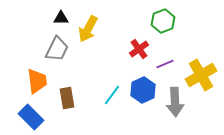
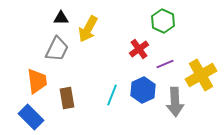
green hexagon: rotated 15 degrees counterclockwise
cyan line: rotated 15 degrees counterclockwise
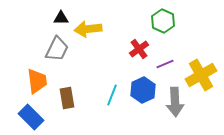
yellow arrow: rotated 56 degrees clockwise
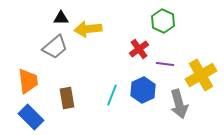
gray trapezoid: moved 2 px left, 2 px up; rotated 24 degrees clockwise
purple line: rotated 30 degrees clockwise
orange trapezoid: moved 9 px left
gray arrow: moved 4 px right, 2 px down; rotated 12 degrees counterclockwise
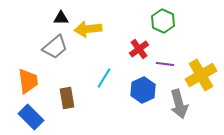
cyan line: moved 8 px left, 17 px up; rotated 10 degrees clockwise
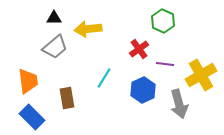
black triangle: moved 7 px left
blue rectangle: moved 1 px right
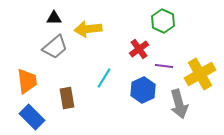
purple line: moved 1 px left, 2 px down
yellow cross: moved 1 px left, 1 px up
orange trapezoid: moved 1 px left
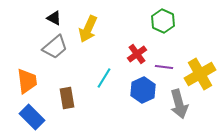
black triangle: rotated 28 degrees clockwise
yellow arrow: rotated 60 degrees counterclockwise
red cross: moved 2 px left, 5 px down
purple line: moved 1 px down
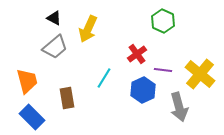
purple line: moved 1 px left, 3 px down
yellow cross: rotated 20 degrees counterclockwise
orange trapezoid: rotated 8 degrees counterclockwise
gray arrow: moved 3 px down
